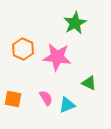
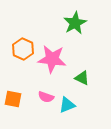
pink star: moved 5 px left, 2 px down
green triangle: moved 7 px left, 5 px up
pink semicircle: moved 1 px up; rotated 140 degrees clockwise
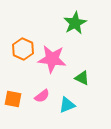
pink semicircle: moved 4 px left, 1 px up; rotated 56 degrees counterclockwise
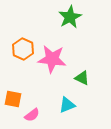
green star: moved 5 px left, 6 px up
pink semicircle: moved 10 px left, 19 px down
